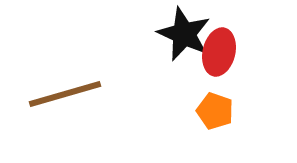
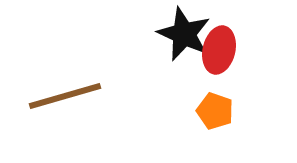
red ellipse: moved 2 px up
brown line: moved 2 px down
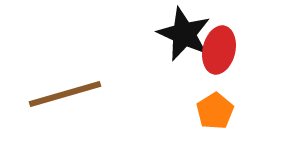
brown line: moved 2 px up
orange pentagon: rotated 21 degrees clockwise
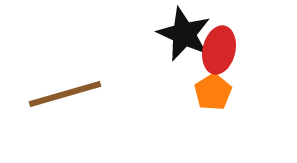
orange pentagon: moved 2 px left, 19 px up
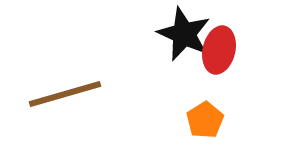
orange pentagon: moved 8 px left, 28 px down
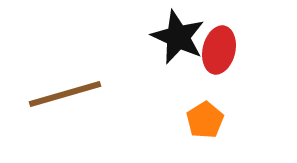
black star: moved 6 px left, 3 px down
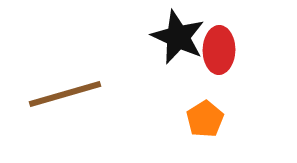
red ellipse: rotated 12 degrees counterclockwise
orange pentagon: moved 1 px up
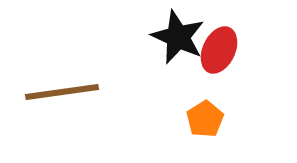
red ellipse: rotated 24 degrees clockwise
brown line: moved 3 px left, 2 px up; rotated 8 degrees clockwise
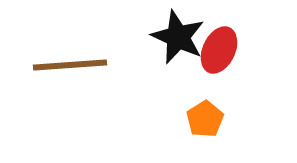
brown line: moved 8 px right, 27 px up; rotated 4 degrees clockwise
